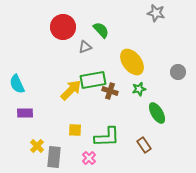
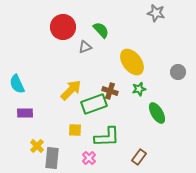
green rectangle: moved 1 px right, 24 px down; rotated 10 degrees counterclockwise
brown rectangle: moved 5 px left, 12 px down; rotated 70 degrees clockwise
gray rectangle: moved 2 px left, 1 px down
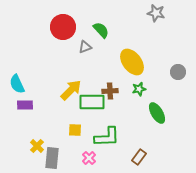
brown cross: rotated 21 degrees counterclockwise
green rectangle: moved 2 px left, 2 px up; rotated 20 degrees clockwise
purple rectangle: moved 8 px up
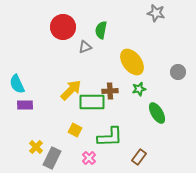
green semicircle: rotated 126 degrees counterclockwise
yellow square: rotated 24 degrees clockwise
green L-shape: moved 3 px right
yellow cross: moved 1 px left, 1 px down
gray rectangle: rotated 20 degrees clockwise
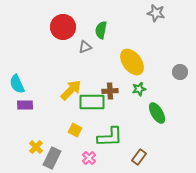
gray circle: moved 2 px right
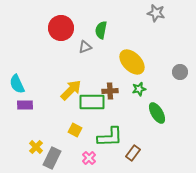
red circle: moved 2 px left, 1 px down
yellow ellipse: rotated 8 degrees counterclockwise
brown rectangle: moved 6 px left, 4 px up
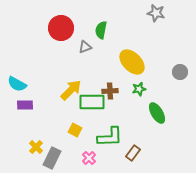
cyan semicircle: rotated 36 degrees counterclockwise
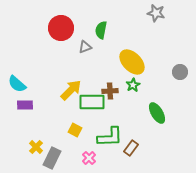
cyan semicircle: rotated 12 degrees clockwise
green star: moved 6 px left, 4 px up; rotated 16 degrees counterclockwise
brown rectangle: moved 2 px left, 5 px up
